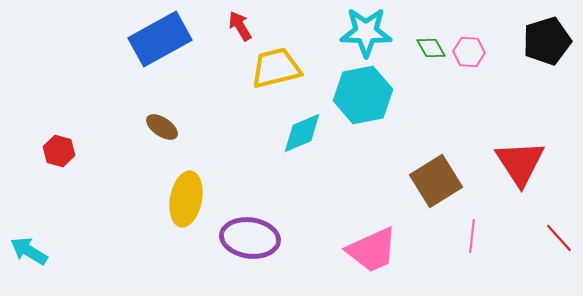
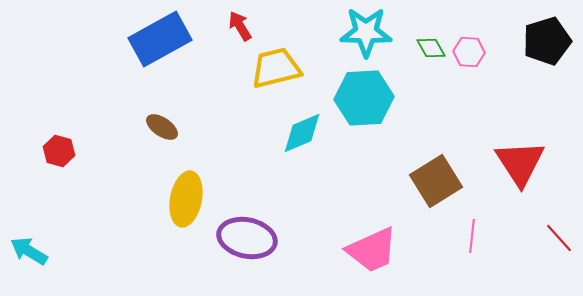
cyan hexagon: moved 1 px right, 3 px down; rotated 8 degrees clockwise
purple ellipse: moved 3 px left; rotated 4 degrees clockwise
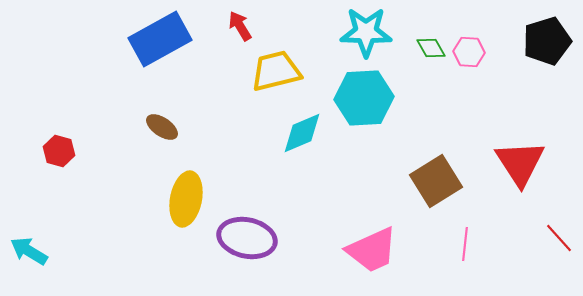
yellow trapezoid: moved 3 px down
pink line: moved 7 px left, 8 px down
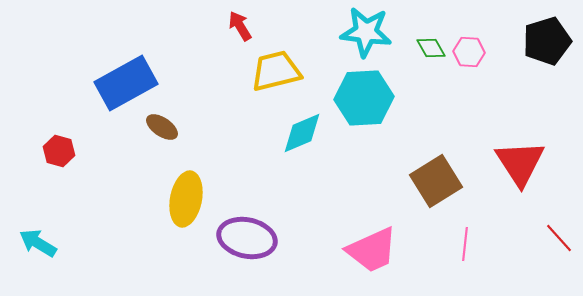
cyan star: rotated 6 degrees clockwise
blue rectangle: moved 34 px left, 44 px down
cyan arrow: moved 9 px right, 8 px up
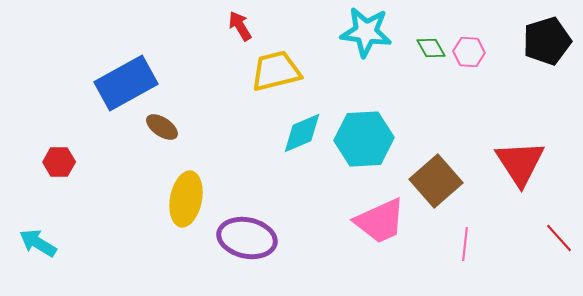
cyan hexagon: moved 41 px down
red hexagon: moved 11 px down; rotated 16 degrees counterclockwise
brown square: rotated 9 degrees counterclockwise
pink trapezoid: moved 8 px right, 29 px up
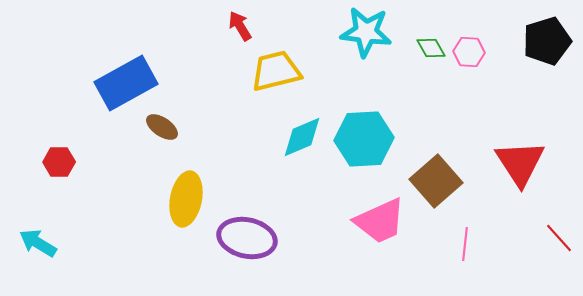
cyan diamond: moved 4 px down
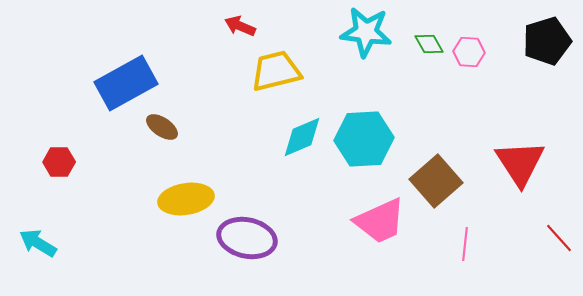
red arrow: rotated 36 degrees counterclockwise
green diamond: moved 2 px left, 4 px up
yellow ellipse: rotated 70 degrees clockwise
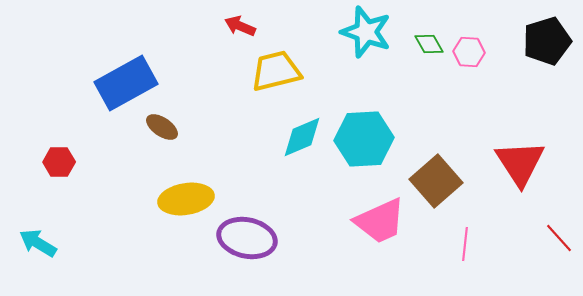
cyan star: rotated 12 degrees clockwise
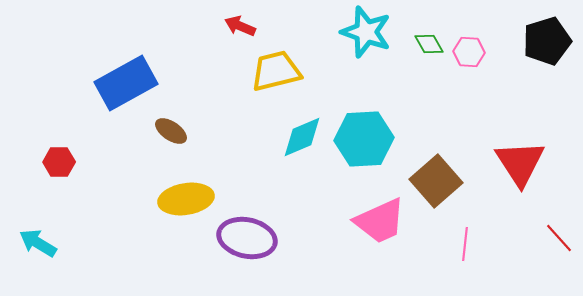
brown ellipse: moved 9 px right, 4 px down
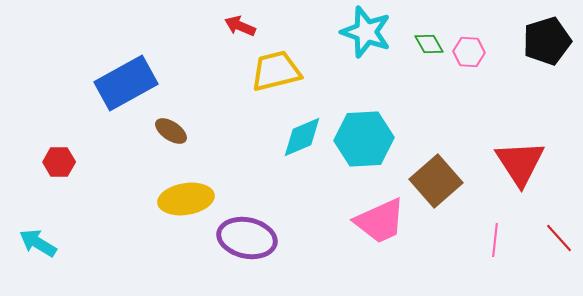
pink line: moved 30 px right, 4 px up
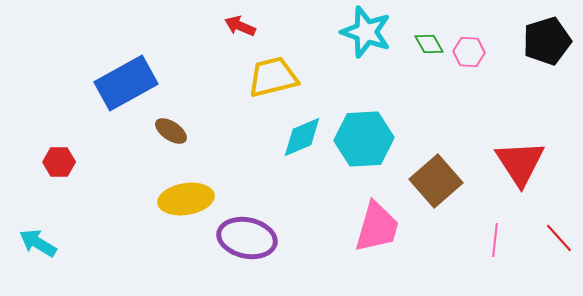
yellow trapezoid: moved 3 px left, 6 px down
pink trapezoid: moved 3 px left, 6 px down; rotated 50 degrees counterclockwise
